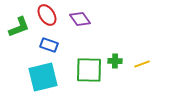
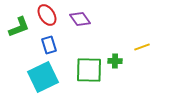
blue rectangle: rotated 54 degrees clockwise
yellow line: moved 17 px up
cyan square: rotated 12 degrees counterclockwise
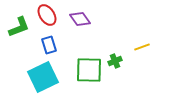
green cross: rotated 24 degrees counterclockwise
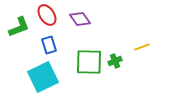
green square: moved 8 px up
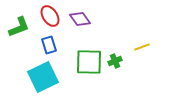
red ellipse: moved 3 px right, 1 px down
